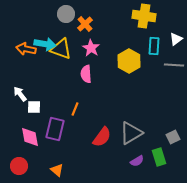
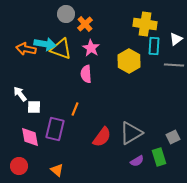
yellow cross: moved 1 px right, 8 px down
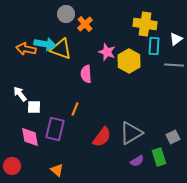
pink star: moved 16 px right, 4 px down; rotated 12 degrees counterclockwise
red circle: moved 7 px left
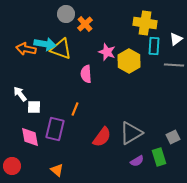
yellow cross: moved 1 px up
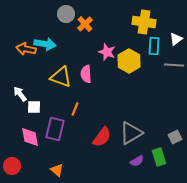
yellow cross: moved 1 px left, 1 px up
yellow triangle: moved 28 px down
gray square: moved 2 px right
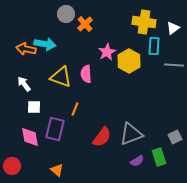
white triangle: moved 3 px left, 11 px up
pink star: rotated 24 degrees clockwise
white arrow: moved 4 px right, 10 px up
gray triangle: moved 1 px down; rotated 10 degrees clockwise
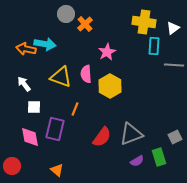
yellow hexagon: moved 19 px left, 25 px down
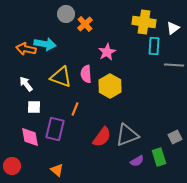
white arrow: moved 2 px right
gray triangle: moved 4 px left, 1 px down
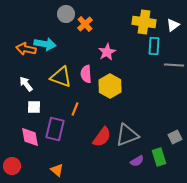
white triangle: moved 3 px up
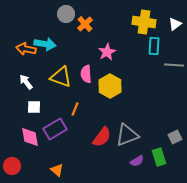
white triangle: moved 2 px right, 1 px up
white arrow: moved 2 px up
purple rectangle: rotated 45 degrees clockwise
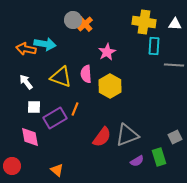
gray circle: moved 7 px right, 6 px down
white triangle: rotated 40 degrees clockwise
purple rectangle: moved 11 px up
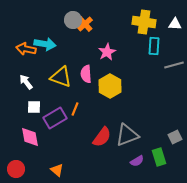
gray line: rotated 18 degrees counterclockwise
red circle: moved 4 px right, 3 px down
